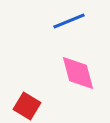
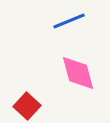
red square: rotated 12 degrees clockwise
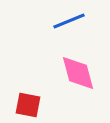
red square: moved 1 px right, 1 px up; rotated 32 degrees counterclockwise
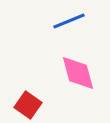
red square: rotated 24 degrees clockwise
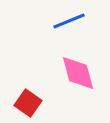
red square: moved 2 px up
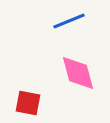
red square: rotated 24 degrees counterclockwise
